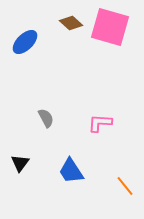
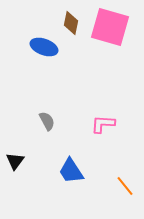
brown diamond: rotated 60 degrees clockwise
blue ellipse: moved 19 px right, 5 px down; rotated 64 degrees clockwise
gray semicircle: moved 1 px right, 3 px down
pink L-shape: moved 3 px right, 1 px down
black triangle: moved 5 px left, 2 px up
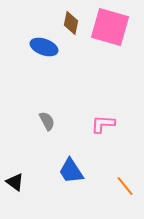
black triangle: moved 21 px down; rotated 30 degrees counterclockwise
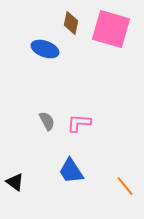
pink square: moved 1 px right, 2 px down
blue ellipse: moved 1 px right, 2 px down
pink L-shape: moved 24 px left, 1 px up
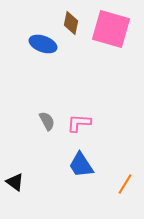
blue ellipse: moved 2 px left, 5 px up
blue trapezoid: moved 10 px right, 6 px up
orange line: moved 2 px up; rotated 70 degrees clockwise
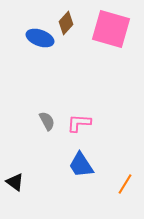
brown diamond: moved 5 px left; rotated 30 degrees clockwise
blue ellipse: moved 3 px left, 6 px up
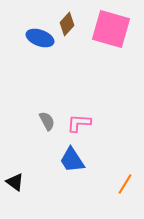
brown diamond: moved 1 px right, 1 px down
blue trapezoid: moved 9 px left, 5 px up
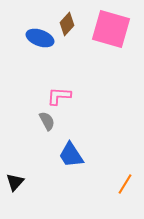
pink L-shape: moved 20 px left, 27 px up
blue trapezoid: moved 1 px left, 5 px up
black triangle: rotated 36 degrees clockwise
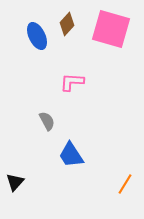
blue ellipse: moved 3 px left, 2 px up; rotated 44 degrees clockwise
pink L-shape: moved 13 px right, 14 px up
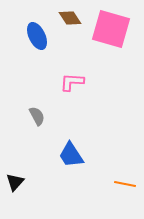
brown diamond: moved 3 px right, 6 px up; rotated 75 degrees counterclockwise
gray semicircle: moved 10 px left, 5 px up
orange line: rotated 70 degrees clockwise
